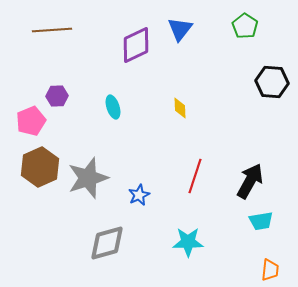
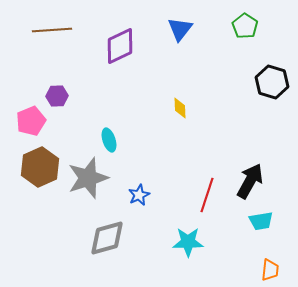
purple diamond: moved 16 px left, 1 px down
black hexagon: rotated 12 degrees clockwise
cyan ellipse: moved 4 px left, 33 px down
red line: moved 12 px right, 19 px down
gray diamond: moved 5 px up
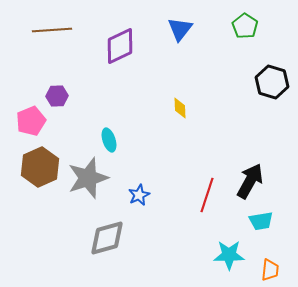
cyan star: moved 41 px right, 13 px down
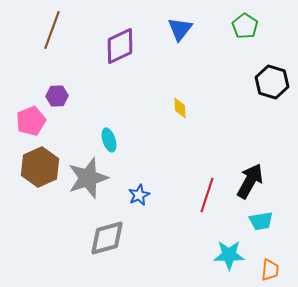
brown line: rotated 66 degrees counterclockwise
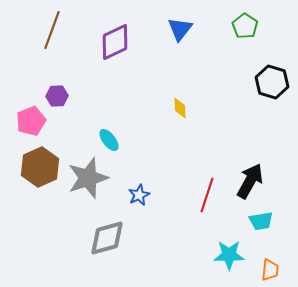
purple diamond: moved 5 px left, 4 px up
cyan ellipse: rotated 20 degrees counterclockwise
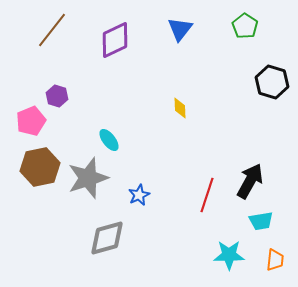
brown line: rotated 18 degrees clockwise
purple diamond: moved 2 px up
purple hexagon: rotated 20 degrees clockwise
brown hexagon: rotated 12 degrees clockwise
orange trapezoid: moved 5 px right, 10 px up
